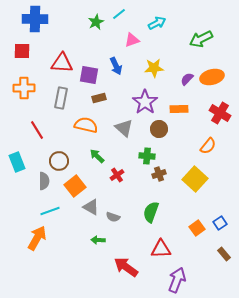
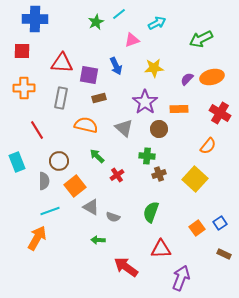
brown rectangle at (224, 254): rotated 24 degrees counterclockwise
purple arrow at (177, 280): moved 4 px right, 2 px up
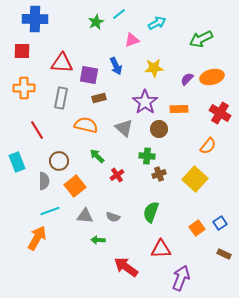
gray triangle at (91, 207): moved 6 px left, 9 px down; rotated 24 degrees counterclockwise
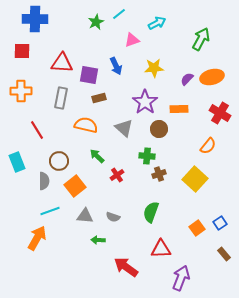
green arrow at (201, 39): rotated 145 degrees clockwise
orange cross at (24, 88): moved 3 px left, 3 px down
brown rectangle at (224, 254): rotated 24 degrees clockwise
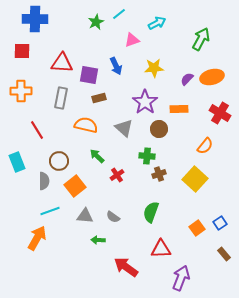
orange semicircle at (208, 146): moved 3 px left
gray semicircle at (113, 217): rotated 16 degrees clockwise
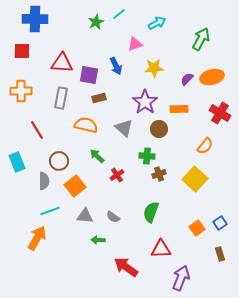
pink triangle at (132, 40): moved 3 px right, 4 px down
brown rectangle at (224, 254): moved 4 px left; rotated 24 degrees clockwise
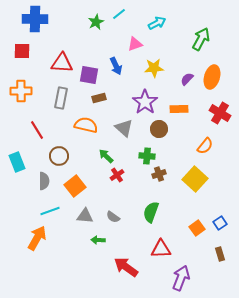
orange ellipse at (212, 77): rotated 60 degrees counterclockwise
green arrow at (97, 156): moved 9 px right
brown circle at (59, 161): moved 5 px up
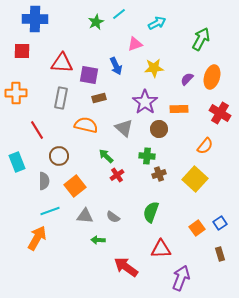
orange cross at (21, 91): moved 5 px left, 2 px down
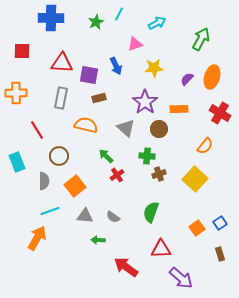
cyan line at (119, 14): rotated 24 degrees counterclockwise
blue cross at (35, 19): moved 16 px right, 1 px up
gray triangle at (124, 128): moved 2 px right
purple arrow at (181, 278): rotated 110 degrees clockwise
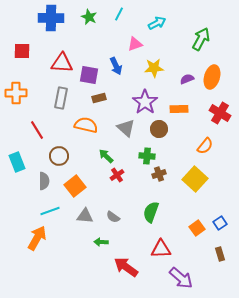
green star at (96, 22): moved 7 px left, 5 px up; rotated 21 degrees counterclockwise
purple semicircle at (187, 79): rotated 24 degrees clockwise
green arrow at (98, 240): moved 3 px right, 2 px down
